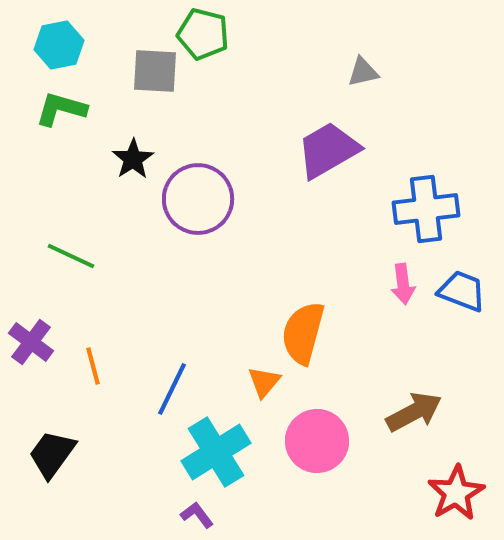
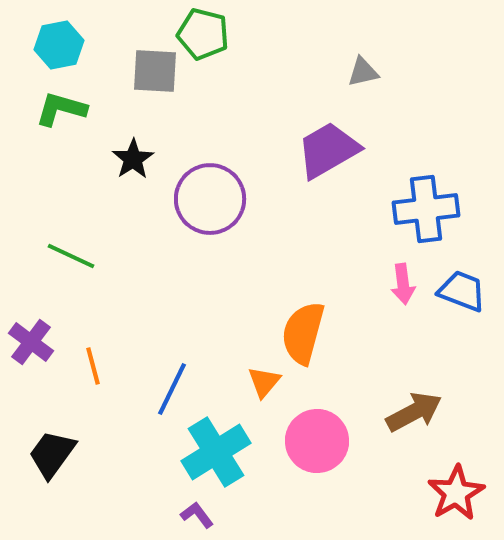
purple circle: moved 12 px right
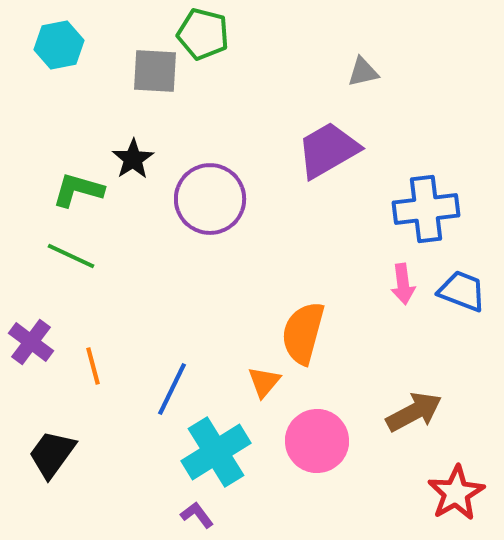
green L-shape: moved 17 px right, 81 px down
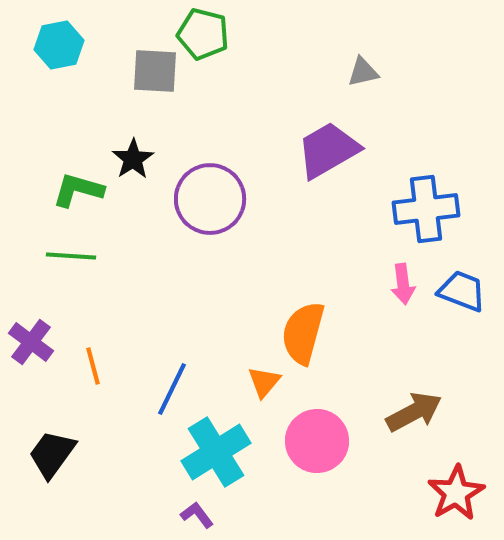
green line: rotated 21 degrees counterclockwise
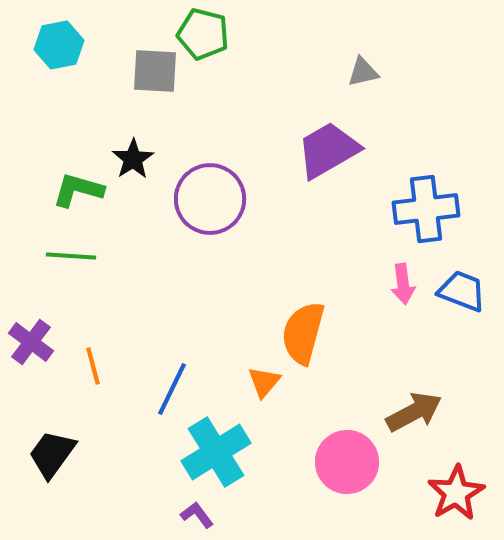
pink circle: moved 30 px right, 21 px down
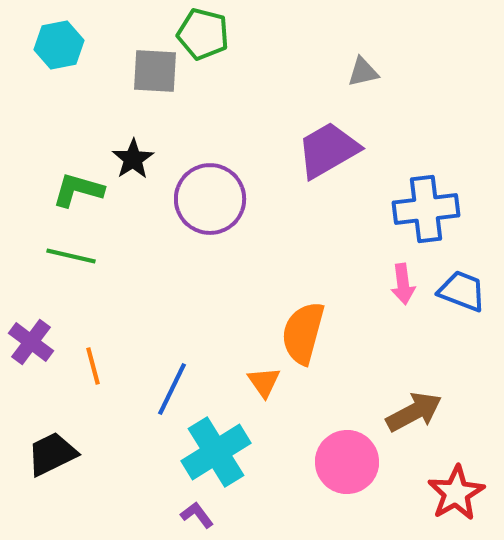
green line: rotated 9 degrees clockwise
orange triangle: rotated 15 degrees counterclockwise
black trapezoid: rotated 28 degrees clockwise
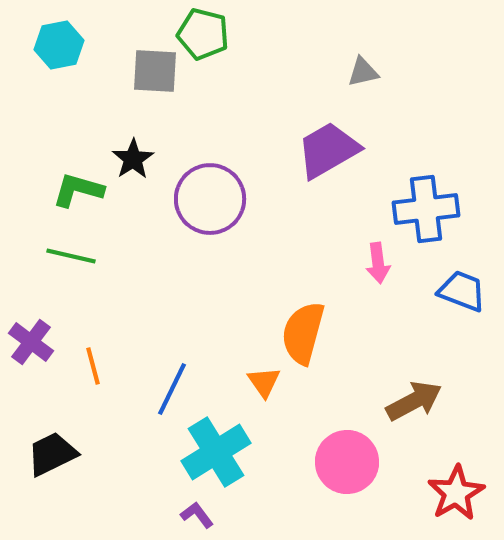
pink arrow: moved 25 px left, 21 px up
brown arrow: moved 11 px up
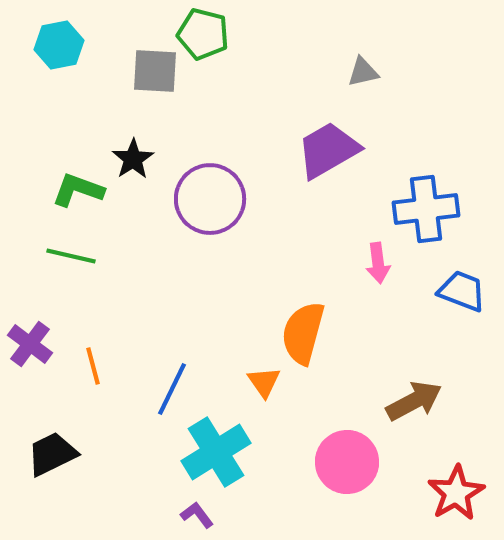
green L-shape: rotated 4 degrees clockwise
purple cross: moved 1 px left, 2 px down
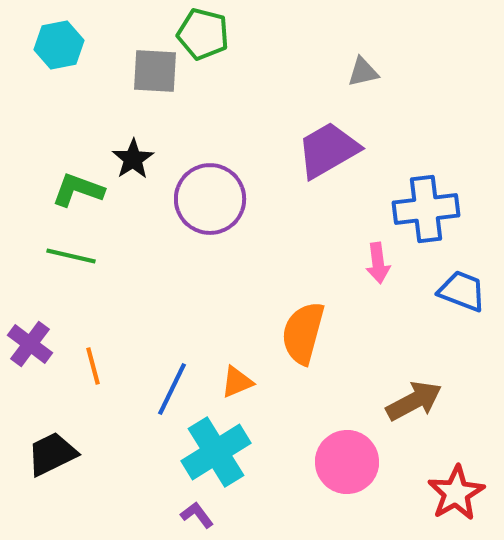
orange triangle: moved 27 px left; rotated 42 degrees clockwise
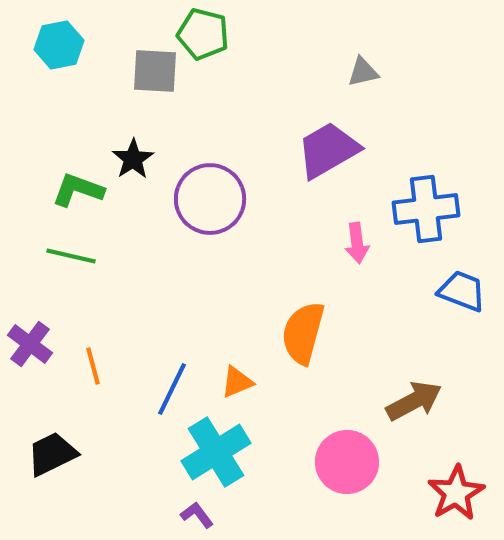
pink arrow: moved 21 px left, 20 px up
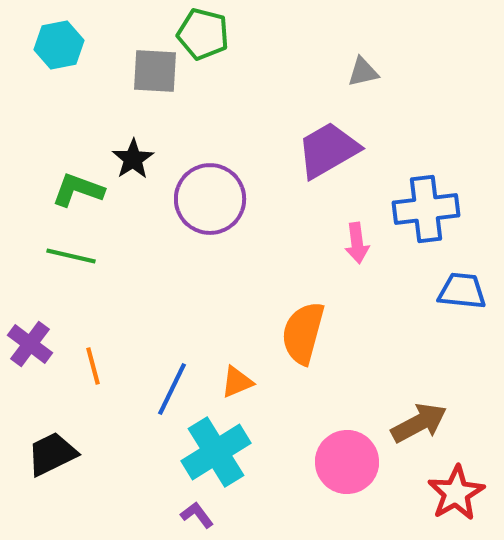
blue trapezoid: rotated 15 degrees counterclockwise
brown arrow: moved 5 px right, 22 px down
